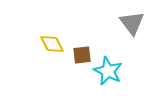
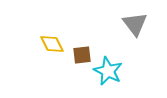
gray triangle: moved 3 px right, 1 px down
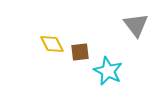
gray triangle: moved 1 px right, 1 px down
brown square: moved 2 px left, 3 px up
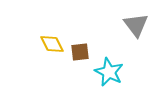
cyan star: moved 1 px right, 1 px down
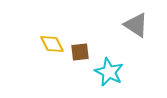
gray triangle: rotated 20 degrees counterclockwise
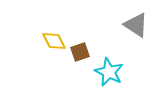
yellow diamond: moved 2 px right, 3 px up
brown square: rotated 12 degrees counterclockwise
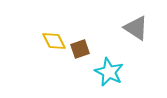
gray triangle: moved 3 px down
brown square: moved 3 px up
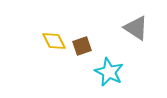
brown square: moved 2 px right, 3 px up
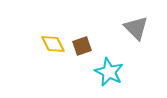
gray triangle: rotated 12 degrees clockwise
yellow diamond: moved 1 px left, 3 px down
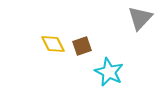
gray triangle: moved 4 px right, 10 px up; rotated 28 degrees clockwise
